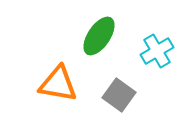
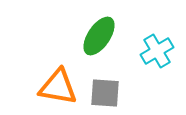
orange triangle: moved 3 px down
gray square: moved 14 px left, 2 px up; rotated 32 degrees counterclockwise
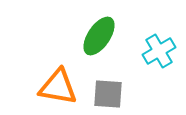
cyan cross: moved 2 px right
gray square: moved 3 px right, 1 px down
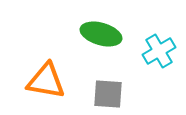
green ellipse: moved 2 px right, 2 px up; rotated 72 degrees clockwise
orange triangle: moved 12 px left, 6 px up
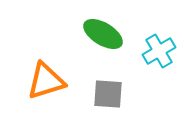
green ellipse: moved 2 px right; rotated 15 degrees clockwise
orange triangle: rotated 27 degrees counterclockwise
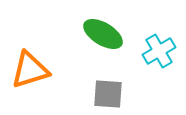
orange triangle: moved 16 px left, 11 px up
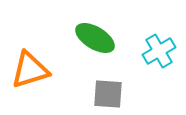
green ellipse: moved 8 px left, 4 px down
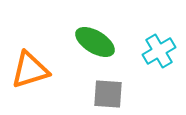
green ellipse: moved 4 px down
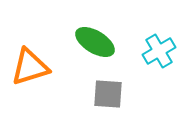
orange triangle: moved 3 px up
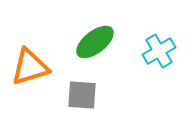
green ellipse: rotated 69 degrees counterclockwise
gray square: moved 26 px left, 1 px down
